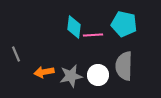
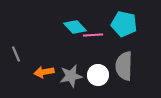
cyan diamond: moved 1 px right; rotated 50 degrees counterclockwise
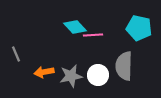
cyan pentagon: moved 15 px right, 4 px down
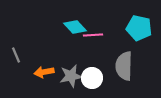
gray line: moved 1 px down
white circle: moved 6 px left, 3 px down
